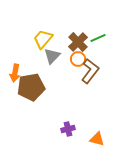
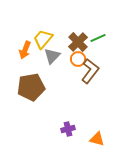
orange arrow: moved 10 px right, 23 px up; rotated 12 degrees clockwise
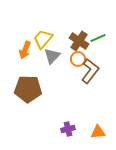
brown cross: moved 1 px right, 1 px up; rotated 12 degrees counterclockwise
brown pentagon: moved 3 px left, 2 px down; rotated 12 degrees clockwise
orange triangle: moved 1 px right, 7 px up; rotated 21 degrees counterclockwise
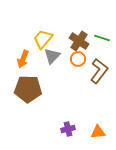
green line: moved 4 px right; rotated 42 degrees clockwise
orange arrow: moved 2 px left, 9 px down
brown L-shape: moved 9 px right
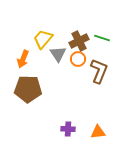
brown cross: rotated 30 degrees clockwise
gray triangle: moved 6 px right, 2 px up; rotated 18 degrees counterclockwise
brown L-shape: rotated 15 degrees counterclockwise
purple cross: rotated 16 degrees clockwise
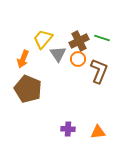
brown pentagon: rotated 20 degrees clockwise
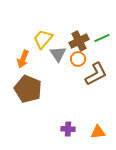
green line: rotated 42 degrees counterclockwise
brown L-shape: moved 3 px left, 3 px down; rotated 40 degrees clockwise
